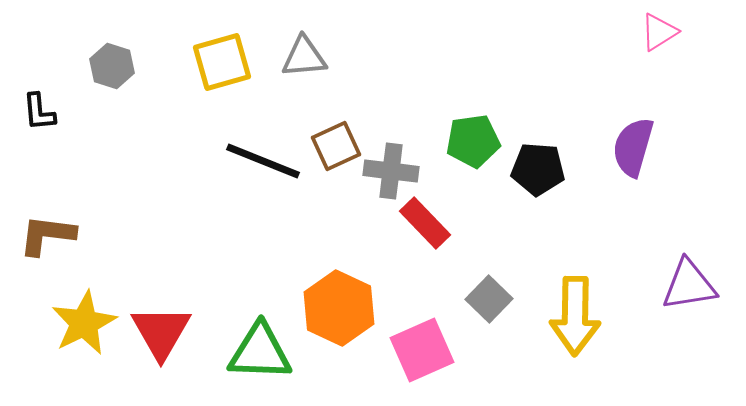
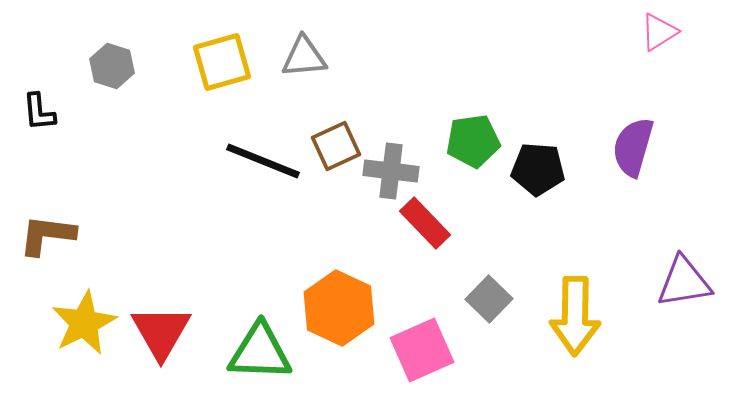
purple triangle: moved 5 px left, 3 px up
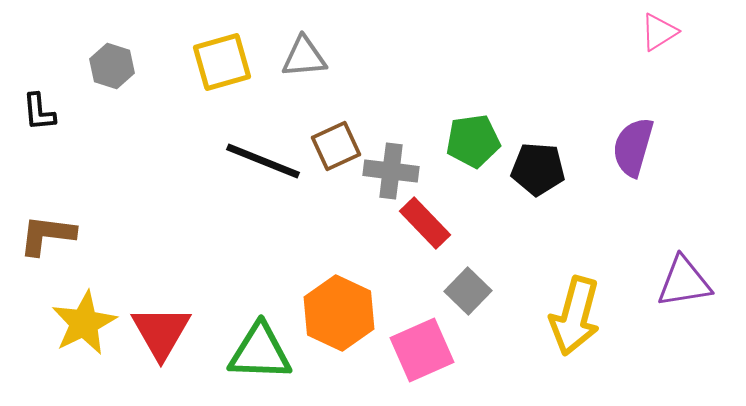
gray square: moved 21 px left, 8 px up
orange hexagon: moved 5 px down
yellow arrow: rotated 14 degrees clockwise
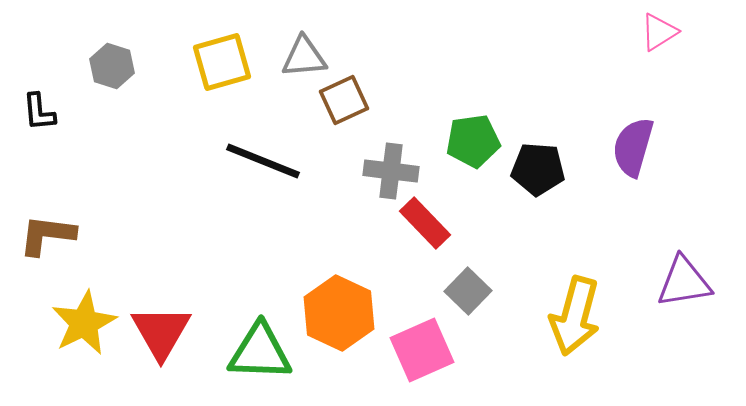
brown square: moved 8 px right, 46 px up
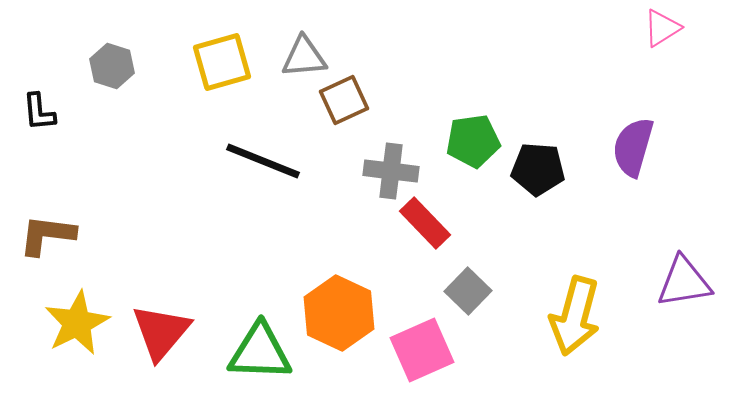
pink triangle: moved 3 px right, 4 px up
yellow star: moved 7 px left
red triangle: rotated 10 degrees clockwise
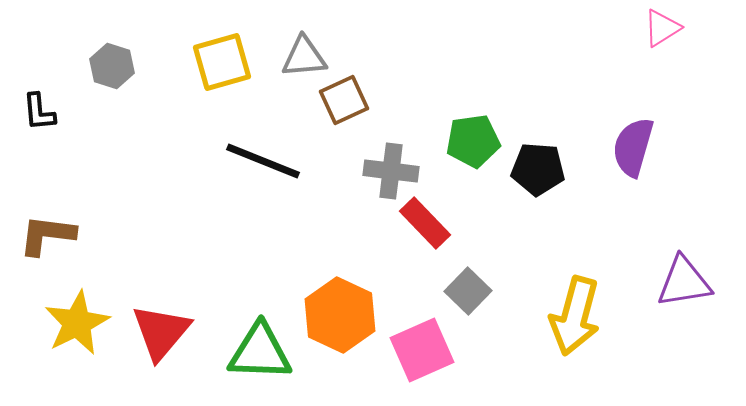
orange hexagon: moved 1 px right, 2 px down
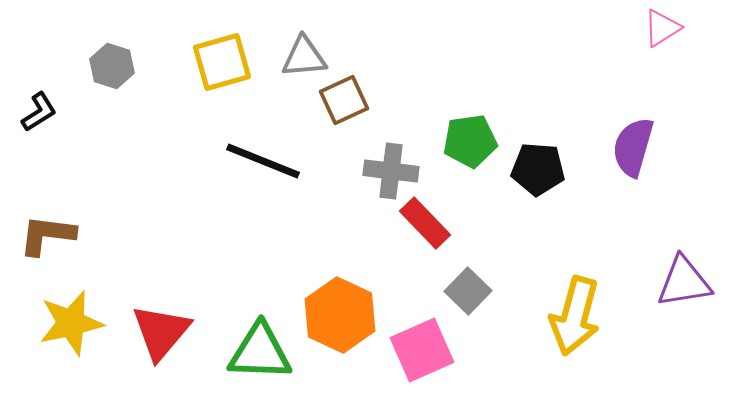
black L-shape: rotated 117 degrees counterclockwise
green pentagon: moved 3 px left
yellow star: moved 6 px left; rotated 14 degrees clockwise
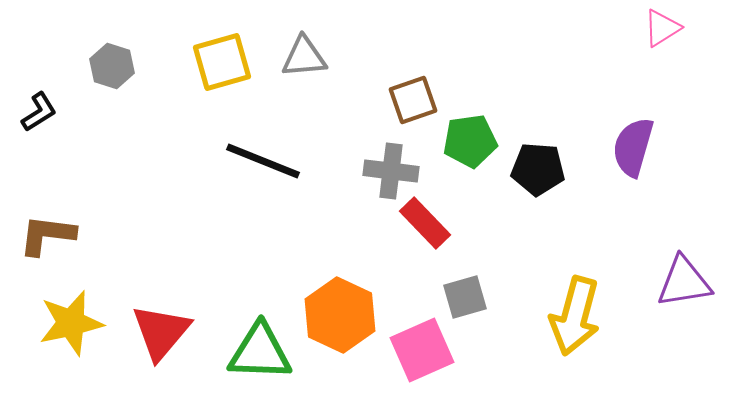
brown square: moved 69 px right; rotated 6 degrees clockwise
gray square: moved 3 px left, 6 px down; rotated 30 degrees clockwise
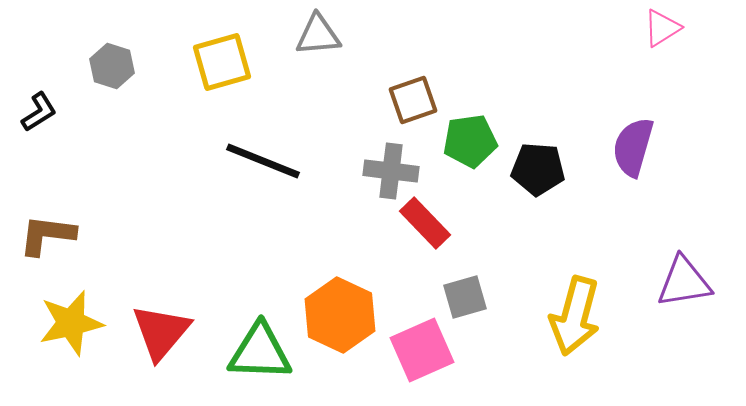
gray triangle: moved 14 px right, 22 px up
